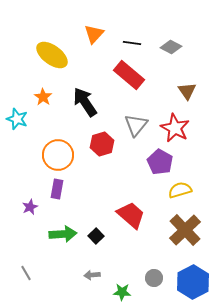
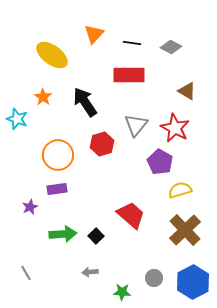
red rectangle: rotated 40 degrees counterclockwise
brown triangle: rotated 24 degrees counterclockwise
purple rectangle: rotated 72 degrees clockwise
gray arrow: moved 2 px left, 3 px up
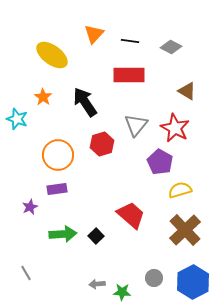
black line: moved 2 px left, 2 px up
gray arrow: moved 7 px right, 12 px down
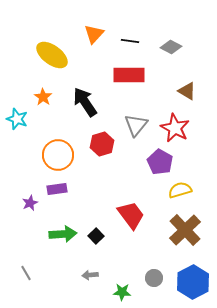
purple star: moved 4 px up
red trapezoid: rotated 12 degrees clockwise
gray arrow: moved 7 px left, 9 px up
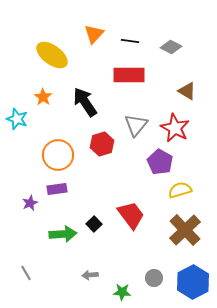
black square: moved 2 px left, 12 px up
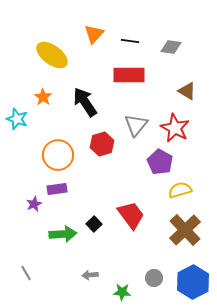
gray diamond: rotated 20 degrees counterclockwise
purple star: moved 4 px right, 1 px down
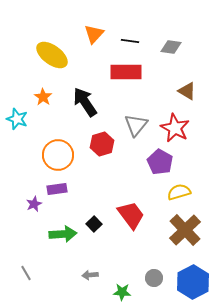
red rectangle: moved 3 px left, 3 px up
yellow semicircle: moved 1 px left, 2 px down
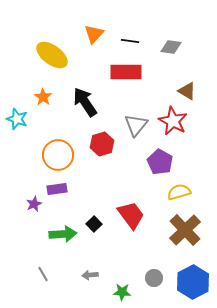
red star: moved 2 px left, 7 px up
gray line: moved 17 px right, 1 px down
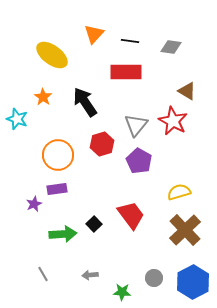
purple pentagon: moved 21 px left, 1 px up
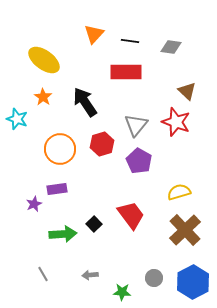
yellow ellipse: moved 8 px left, 5 px down
brown triangle: rotated 12 degrees clockwise
red star: moved 3 px right, 1 px down; rotated 8 degrees counterclockwise
orange circle: moved 2 px right, 6 px up
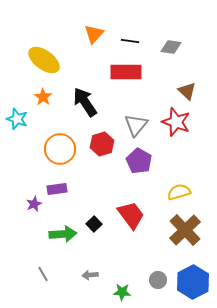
gray circle: moved 4 px right, 2 px down
